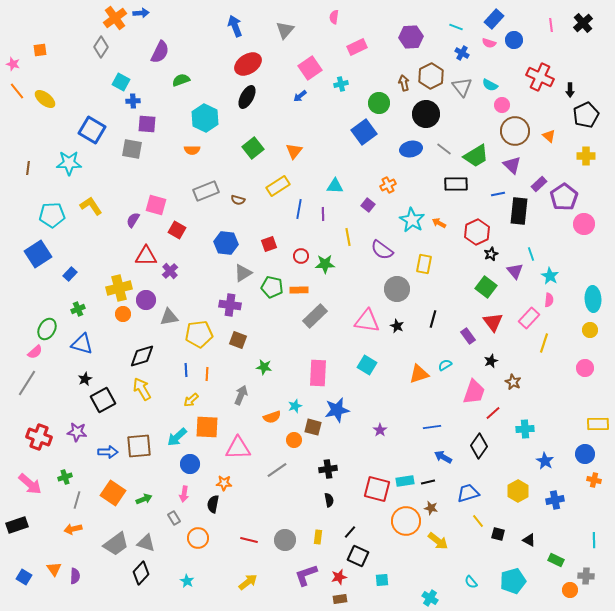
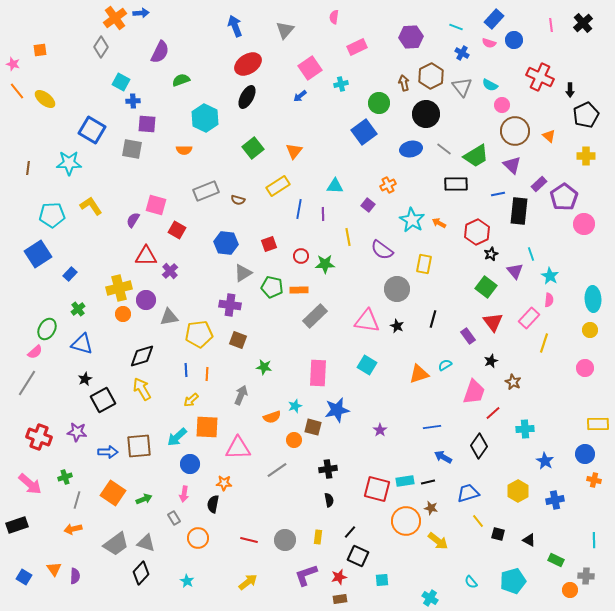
orange semicircle at (192, 150): moved 8 px left
green cross at (78, 309): rotated 16 degrees counterclockwise
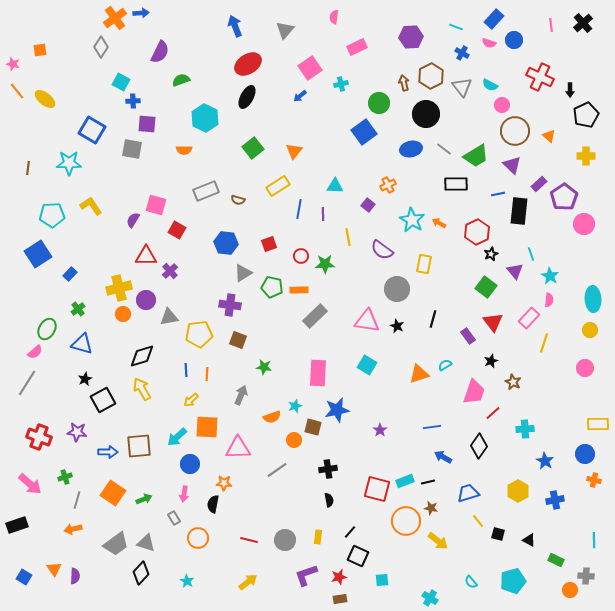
cyan rectangle at (405, 481): rotated 12 degrees counterclockwise
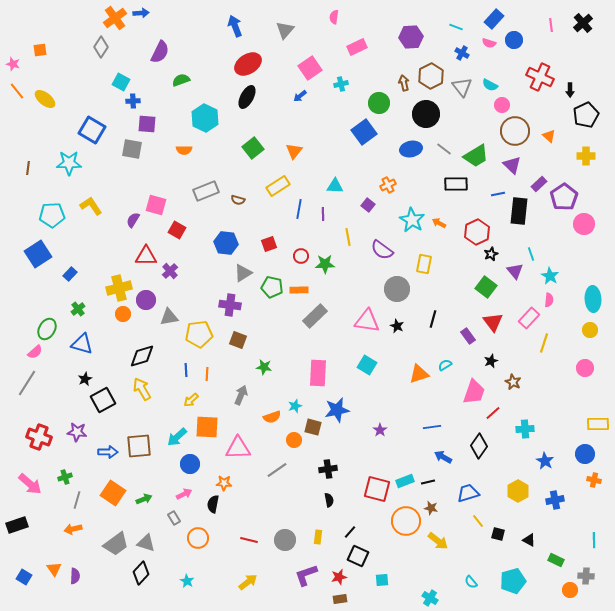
pink arrow at (184, 494): rotated 126 degrees counterclockwise
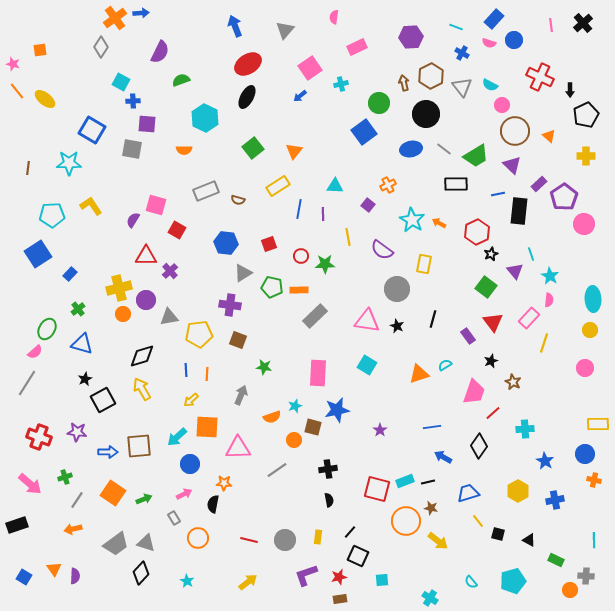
gray line at (77, 500): rotated 18 degrees clockwise
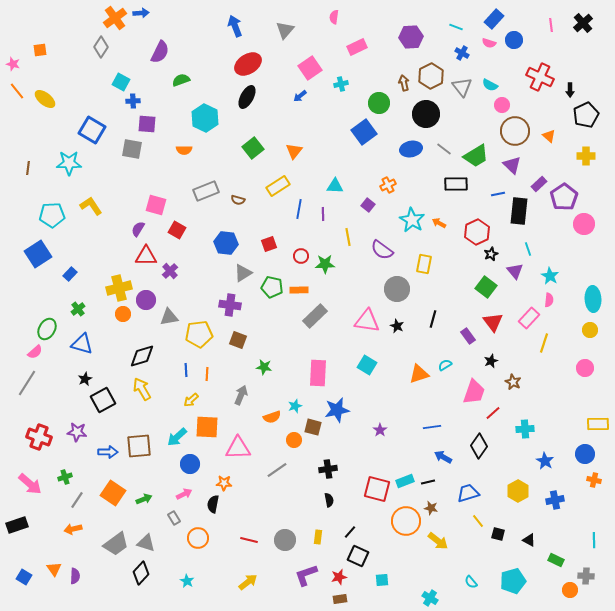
purple semicircle at (133, 220): moved 5 px right, 9 px down
cyan line at (531, 254): moved 3 px left, 5 px up
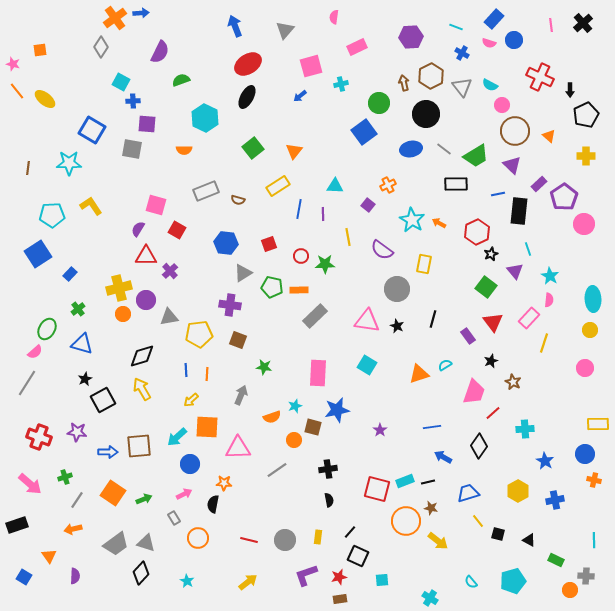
pink square at (310, 68): moved 1 px right, 2 px up; rotated 20 degrees clockwise
orange triangle at (54, 569): moved 5 px left, 13 px up
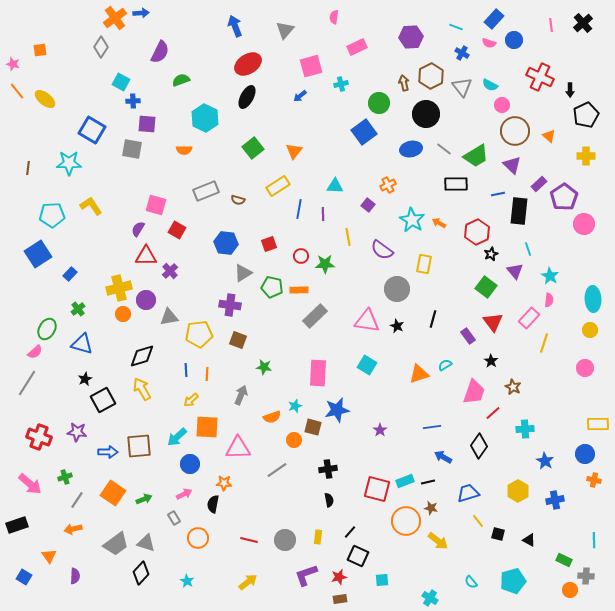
black star at (491, 361): rotated 16 degrees counterclockwise
brown star at (513, 382): moved 5 px down
green rectangle at (556, 560): moved 8 px right
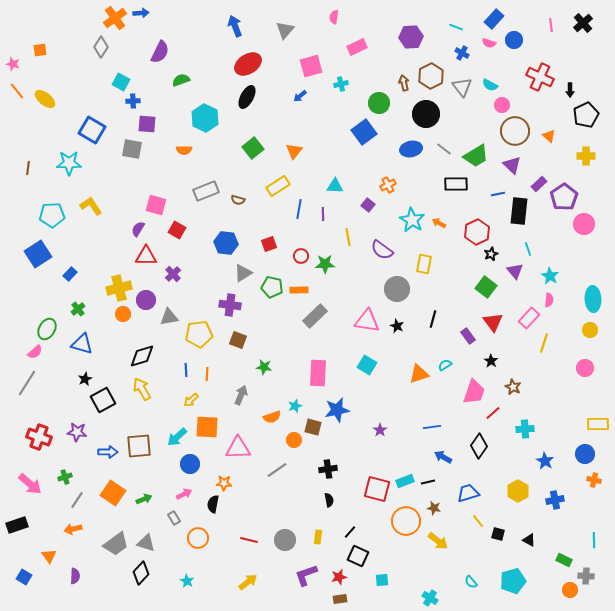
purple cross at (170, 271): moved 3 px right, 3 px down
brown star at (431, 508): moved 3 px right
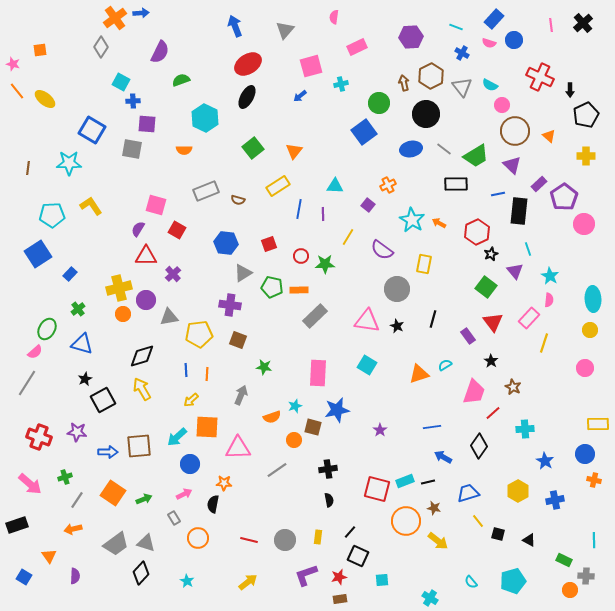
yellow line at (348, 237): rotated 42 degrees clockwise
